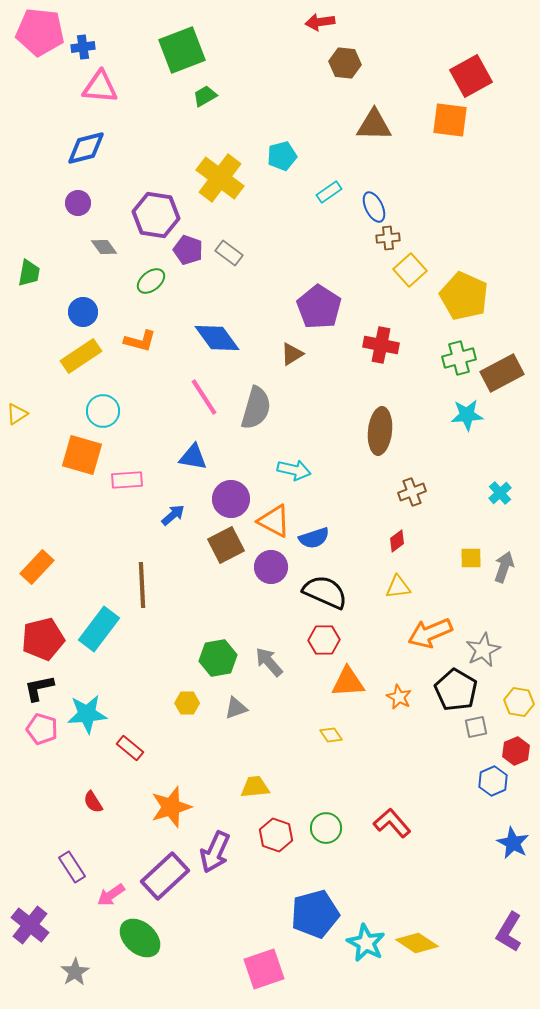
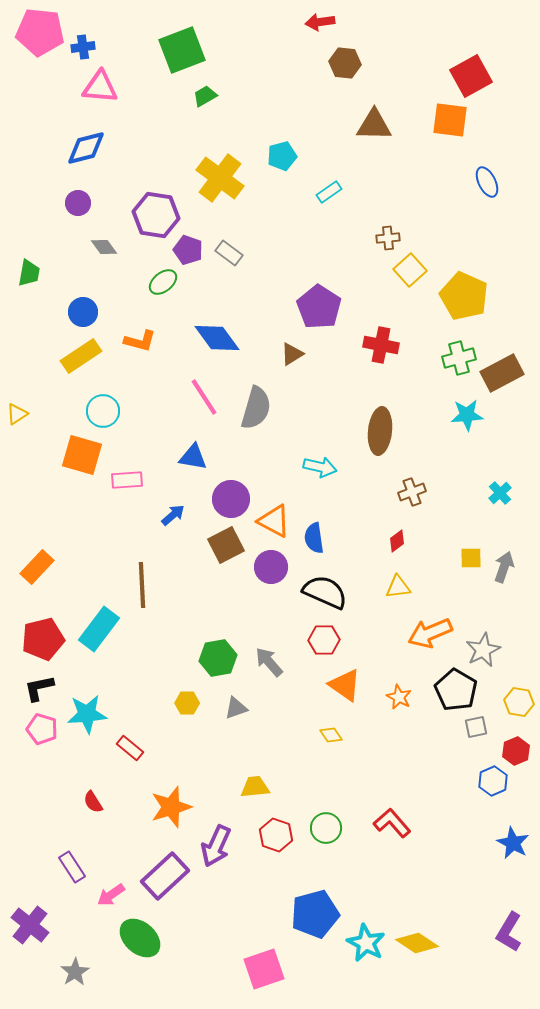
blue ellipse at (374, 207): moved 113 px right, 25 px up
green ellipse at (151, 281): moved 12 px right, 1 px down
cyan arrow at (294, 470): moved 26 px right, 3 px up
blue semicircle at (314, 538): rotated 100 degrees clockwise
orange triangle at (348, 682): moved 3 px left, 3 px down; rotated 39 degrees clockwise
purple arrow at (215, 852): moved 1 px right, 6 px up
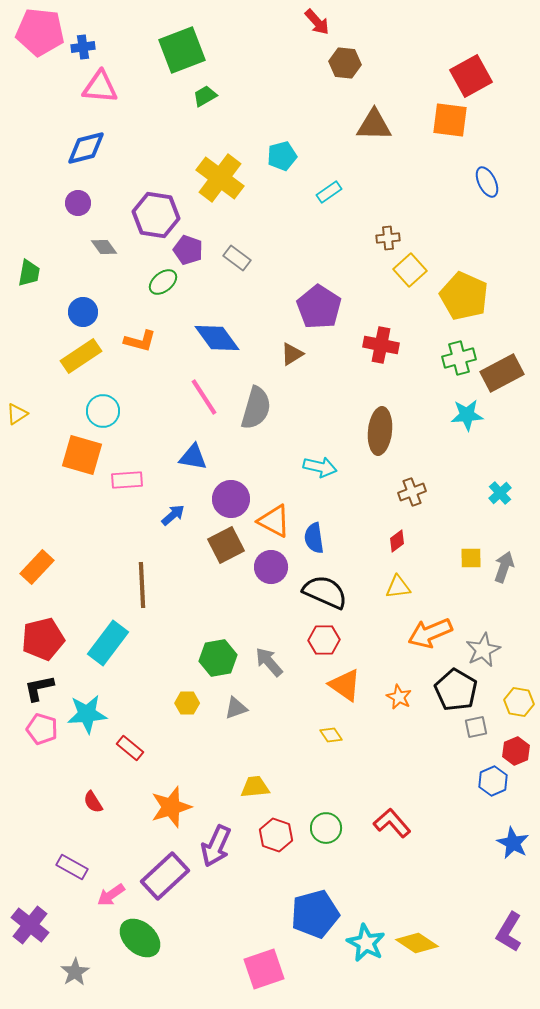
red arrow at (320, 22): moved 3 px left; rotated 124 degrees counterclockwise
gray rectangle at (229, 253): moved 8 px right, 5 px down
cyan rectangle at (99, 629): moved 9 px right, 14 px down
purple rectangle at (72, 867): rotated 28 degrees counterclockwise
